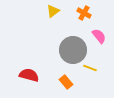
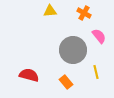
yellow triangle: moved 3 px left; rotated 32 degrees clockwise
yellow line: moved 6 px right, 4 px down; rotated 56 degrees clockwise
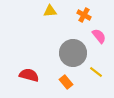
orange cross: moved 2 px down
gray circle: moved 3 px down
yellow line: rotated 40 degrees counterclockwise
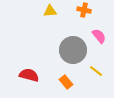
orange cross: moved 5 px up; rotated 16 degrees counterclockwise
gray circle: moved 3 px up
yellow line: moved 1 px up
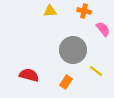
orange cross: moved 1 px down
pink semicircle: moved 4 px right, 7 px up
orange rectangle: rotated 72 degrees clockwise
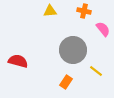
red semicircle: moved 11 px left, 14 px up
